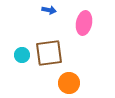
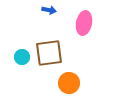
cyan circle: moved 2 px down
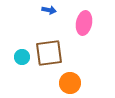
orange circle: moved 1 px right
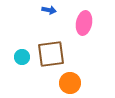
brown square: moved 2 px right, 1 px down
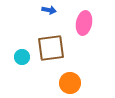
brown square: moved 6 px up
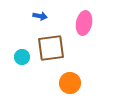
blue arrow: moved 9 px left, 6 px down
